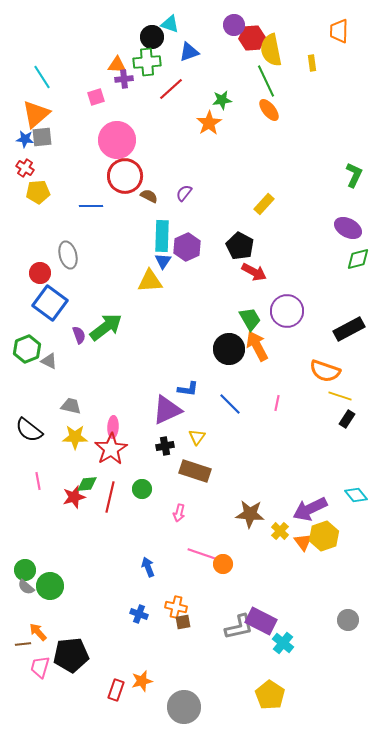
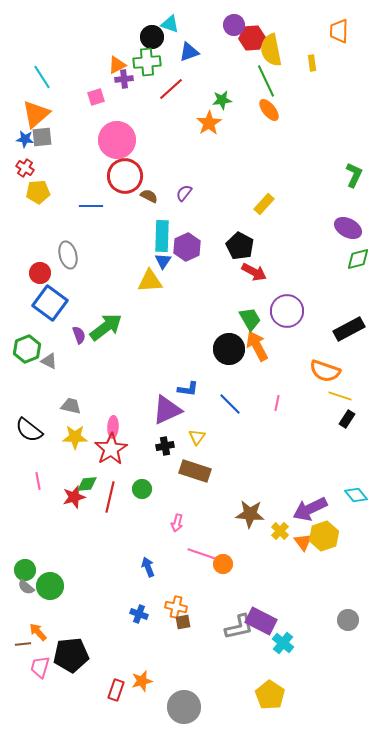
orange triangle at (117, 65): rotated 30 degrees counterclockwise
pink arrow at (179, 513): moved 2 px left, 10 px down
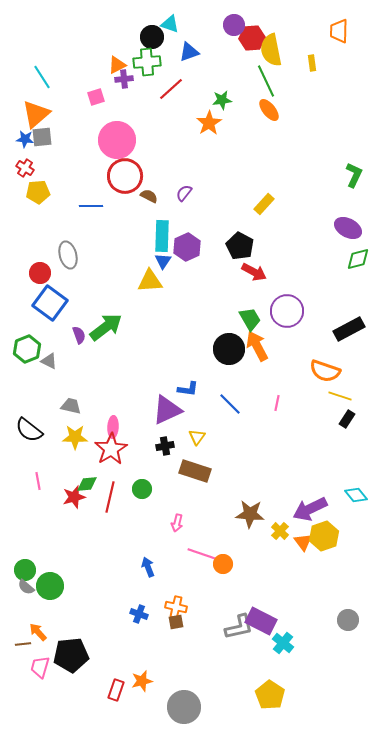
brown square at (183, 622): moved 7 px left
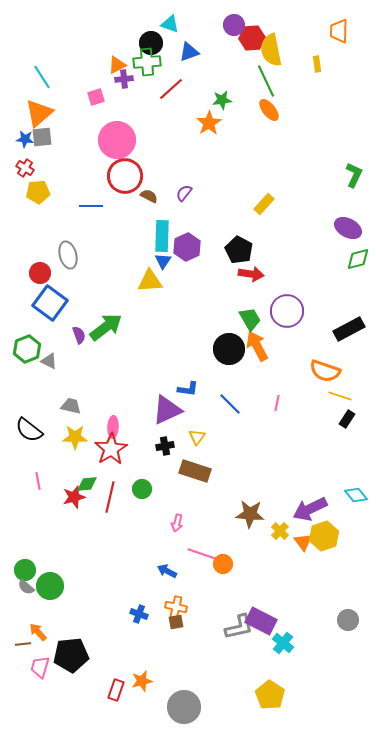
black circle at (152, 37): moved 1 px left, 6 px down
yellow rectangle at (312, 63): moved 5 px right, 1 px down
orange triangle at (36, 114): moved 3 px right, 1 px up
black pentagon at (240, 246): moved 1 px left, 4 px down
red arrow at (254, 272): moved 3 px left, 2 px down; rotated 20 degrees counterclockwise
blue arrow at (148, 567): moved 19 px right, 4 px down; rotated 42 degrees counterclockwise
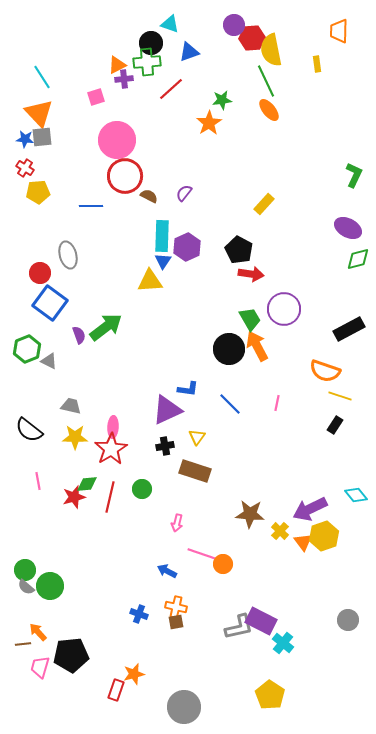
orange triangle at (39, 113): rotated 32 degrees counterclockwise
purple circle at (287, 311): moved 3 px left, 2 px up
black rectangle at (347, 419): moved 12 px left, 6 px down
orange star at (142, 681): moved 8 px left, 7 px up
